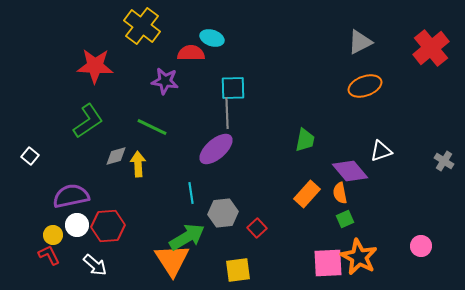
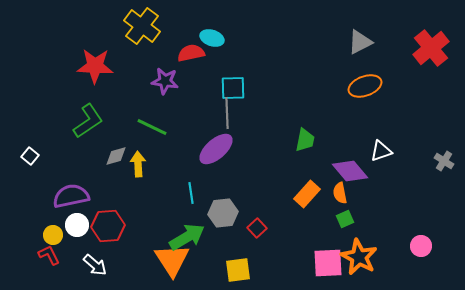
red semicircle: rotated 12 degrees counterclockwise
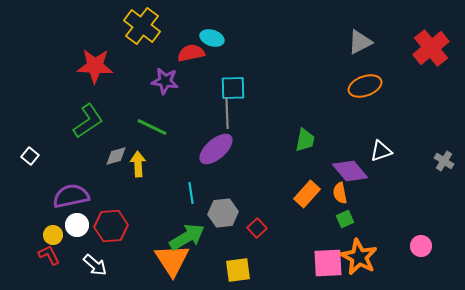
red hexagon: moved 3 px right
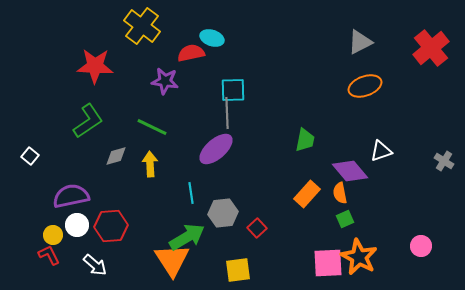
cyan square: moved 2 px down
yellow arrow: moved 12 px right
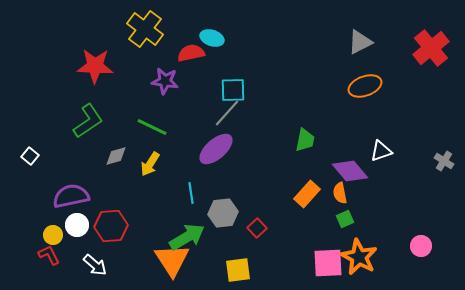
yellow cross: moved 3 px right, 3 px down
gray line: rotated 44 degrees clockwise
yellow arrow: rotated 145 degrees counterclockwise
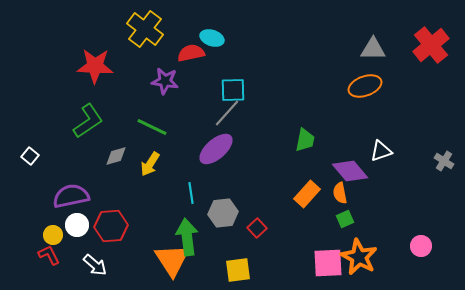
gray triangle: moved 13 px right, 7 px down; rotated 28 degrees clockwise
red cross: moved 3 px up
green arrow: rotated 66 degrees counterclockwise
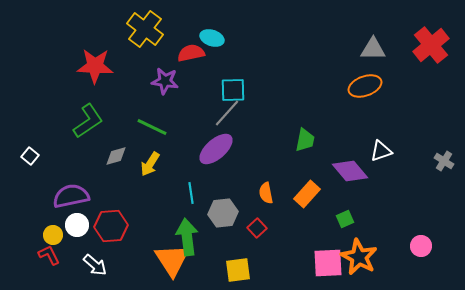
orange semicircle: moved 74 px left
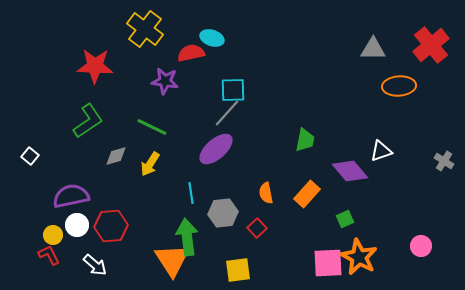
orange ellipse: moved 34 px right; rotated 16 degrees clockwise
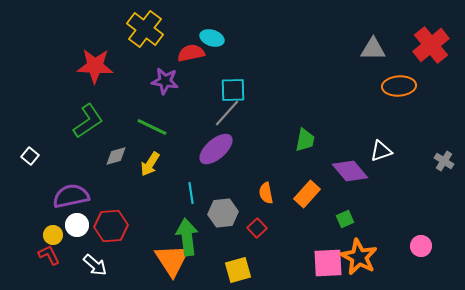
yellow square: rotated 8 degrees counterclockwise
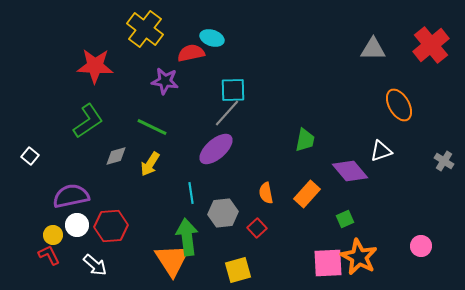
orange ellipse: moved 19 px down; rotated 64 degrees clockwise
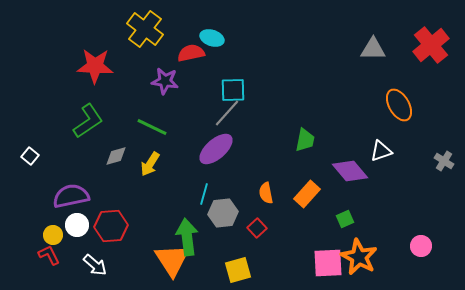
cyan line: moved 13 px right, 1 px down; rotated 25 degrees clockwise
